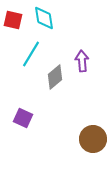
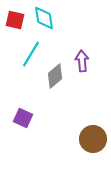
red square: moved 2 px right
gray diamond: moved 1 px up
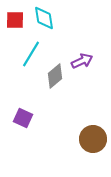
red square: rotated 12 degrees counterclockwise
purple arrow: rotated 70 degrees clockwise
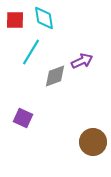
cyan line: moved 2 px up
gray diamond: rotated 20 degrees clockwise
brown circle: moved 3 px down
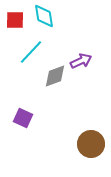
cyan diamond: moved 2 px up
cyan line: rotated 12 degrees clockwise
purple arrow: moved 1 px left
brown circle: moved 2 px left, 2 px down
